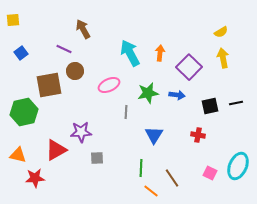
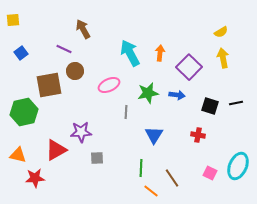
black square: rotated 30 degrees clockwise
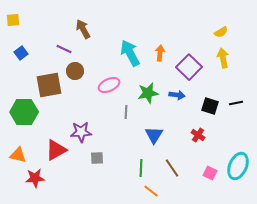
green hexagon: rotated 12 degrees clockwise
red cross: rotated 24 degrees clockwise
brown line: moved 10 px up
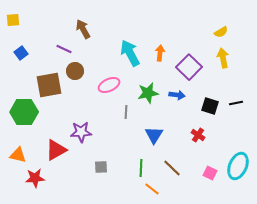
gray square: moved 4 px right, 9 px down
brown line: rotated 12 degrees counterclockwise
orange line: moved 1 px right, 2 px up
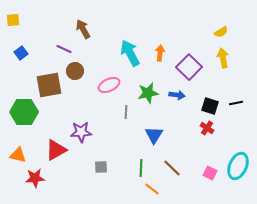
red cross: moved 9 px right, 7 px up
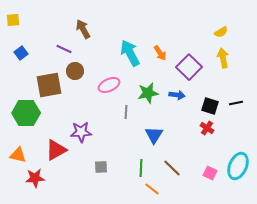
orange arrow: rotated 140 degrees clockwise
green hexagon: moved 2 px right, 1 px down
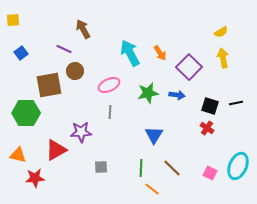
gray line: moved 16 px left
